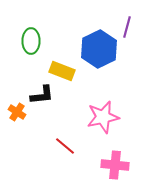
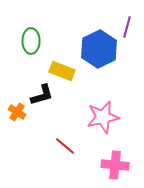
black L-shape: rotated 10 degrees counterclockwise
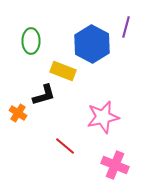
purple line: moved 1 px left
blue hexagon: moved 7 px left, 5 px up; rotated 6 degrees counterclockwise
yellow rectangle: moved 1 px right
black L-shape: moved 2 px right
orange cross: moved 1 px right, 1 px down
pink cross: rotated 16 degrees clockwise
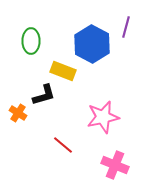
red line: moved 2 px left, 1 px up
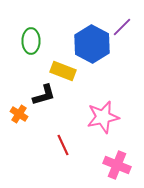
purple line: moved 4 px left; rotated 30 degrees clockwise
orange cross: moved 1 px right, 1 px down
red line: rotated 25 degrees clockwise
pink cross: moved 2 px right
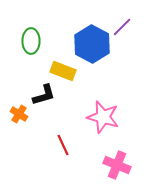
pink star: rotated 28 degrees clockwise
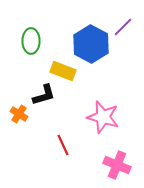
purple line: moved 1 px right
blue hexagon: moved 1 px left
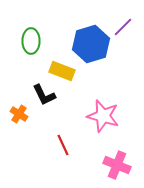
blue hexagon: rotated 15 degrees clockwise
yellow rectangle: moved 1 px left
black L-shape: rotated 80 degrees clockwise
pink star: moved 1 px up
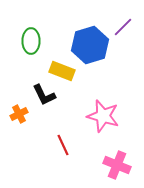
blue hexagon: moved 1 px left, 1 px down
orange cross: rotated 30 degrees clockwise
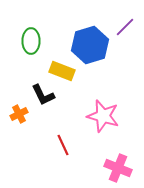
purple line: moved 2 px right
black L-shape: moved 1 px left
pink cross: moved 1 px right, 3 px down
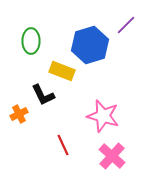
purple line: moved 1 px right, 2 px up
pink cross: moved 6 px left, 12 px up; rotated 20 degrees clockwise
